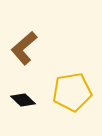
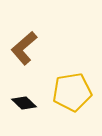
black diamond: moved 1 px right, 3 px down
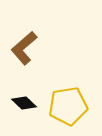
yellow pentagon: moved 4 px left, 14 px down
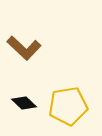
brown L-shape: rotated 96 degrees counterclockwise
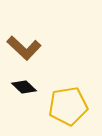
black diamond: moved 16 px up
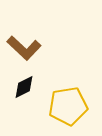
black diamond: rotated 70 degrees counterclockwise
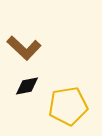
black diamond: moved 3 px right, 1 px up; rotated 15 degrees clockwise
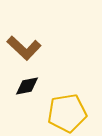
yellow pentagon: moved 1 px left, 7 px down
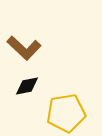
yellow pentagon: moved 1 px left
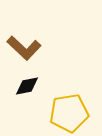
yellow pentagon: moved 3 px right
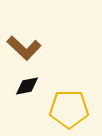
yellow pentagon: moved 4 px up; rotated 9 degrees clockwise
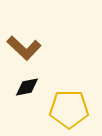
black diamond: moved 1 px down
